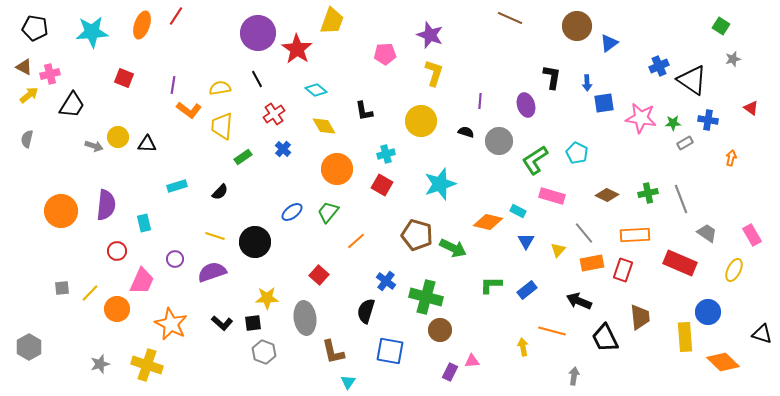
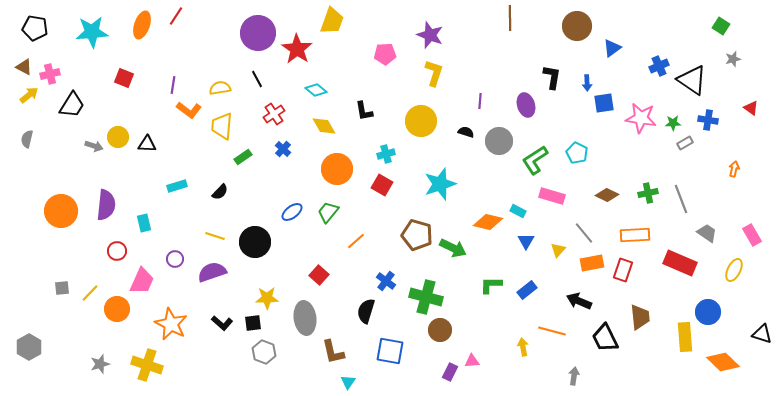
brown line at (510, 18): rotated 65 degrees clockwise
blue triangle at (609, 43): moved 3 px right, 5 px down
orange arrow at (731, 158): moved 3 px right, 11 px down
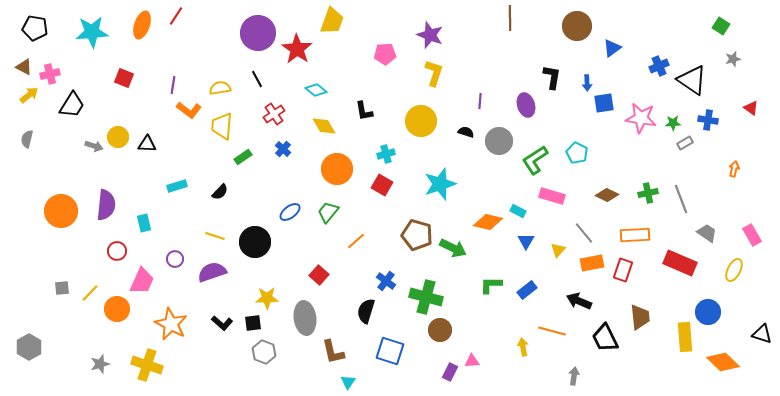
blue ellipse at (292, 212): moved 2 px left
blue square at (390, 351): rotated 8 degrees clockwise
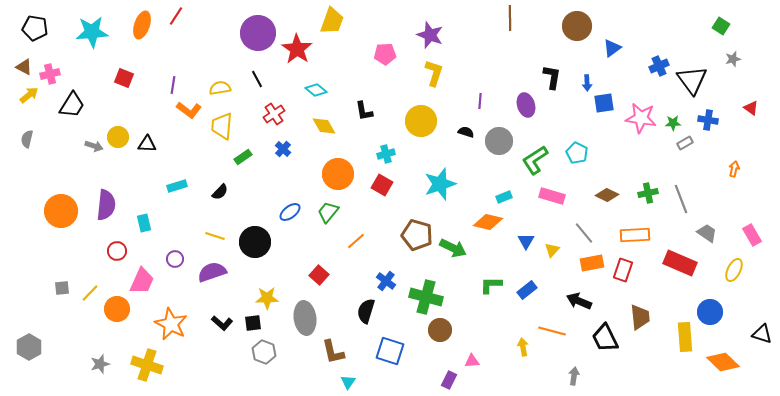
black triangle at (692, 80): rotated 20 degrees clockwise
orange circle at (337, 169): moved 1 px right, 5 px down
cyan rectangle at (518, 211): moved 14 px left, 14 px up; rotated 49 degrees counterclockwise
yellow triangle at (558, 250): moved 6 px left
blue circle at (708, 312): moved 2 px right
purple rectangle at (450, 372): moved 1 px left, 8 px down
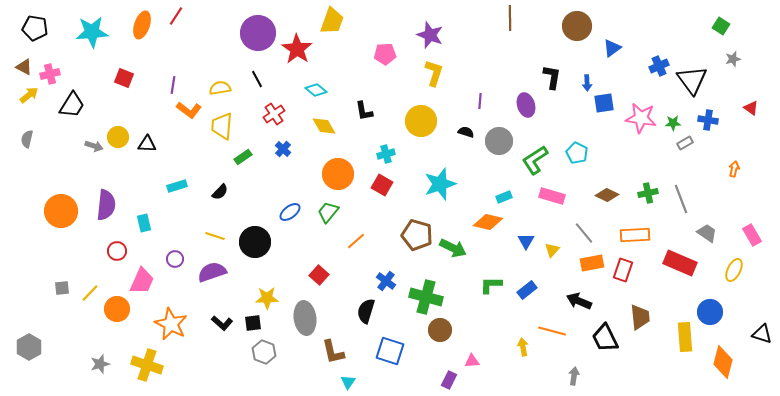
orange diamond at (723, 362): rotated 60 degrees clockwise
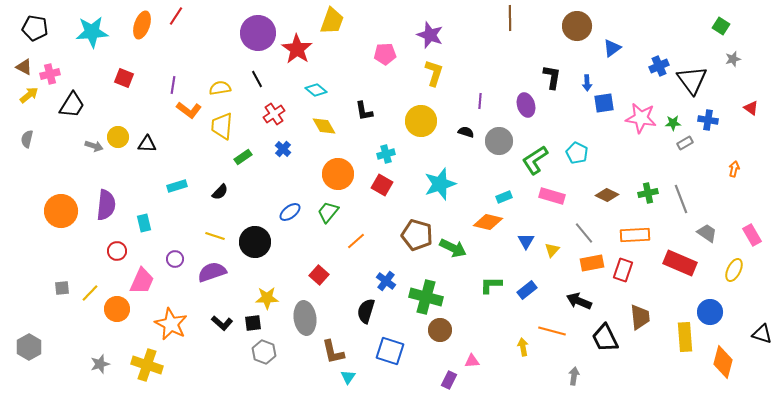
cyan triangle at (348, 382): moved 5 px up
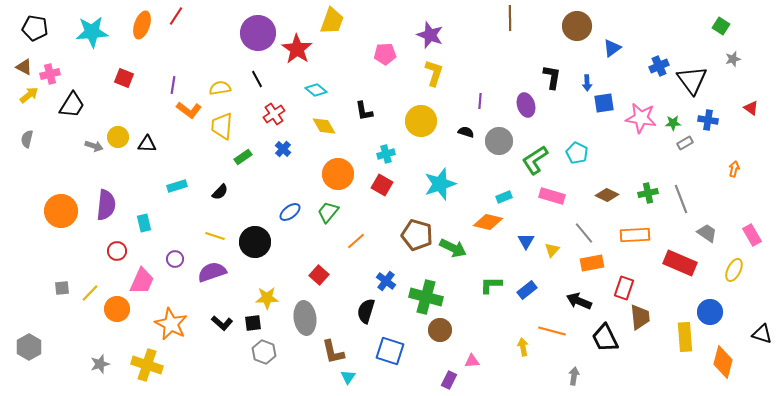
red rectangle at (623, 270): moved 1 px right, 18 px down
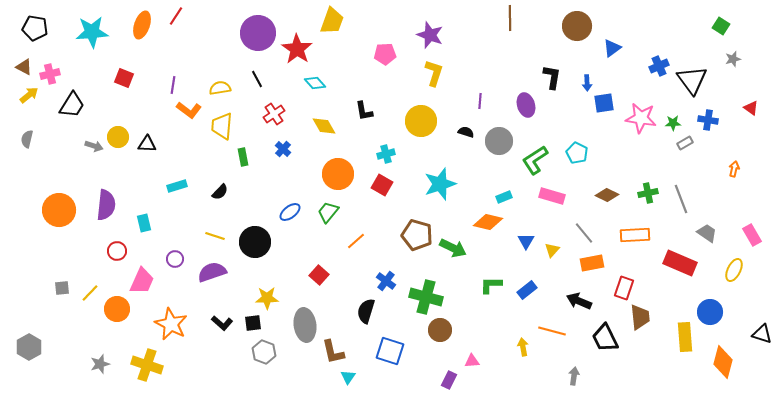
cyan diamond at (316, 90): moved 1 px left, 7 px up; rotated 10 degrees clockwise
green rectangle at (243, 157): rotated 66 degrees counterclockwise
orange circle at (61, 211): moved 2 px left, 1 px up
gray ellipse at (305, 318): moved 7 px down
